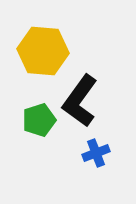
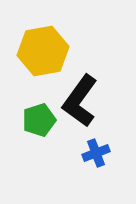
yellow hexagon: rotated 15 degrees counterclockwise
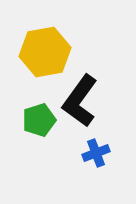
yellow hexagon: moved 2 px right, 1 px down
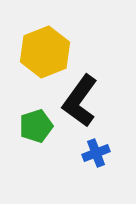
yellow hexagon: rotated 12 degrees counterclockwise
green pentagon: moved 3 px left, 6 px down
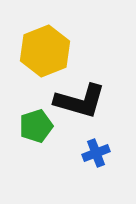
yellow hexagon: moved 1 px up
black L-shape: rotated 110 degrees counterclockwise
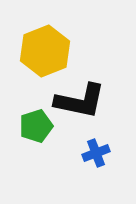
black L-shape: rotated 4 degrees counterclockwise
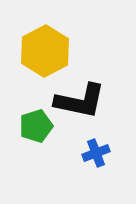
yellow hexagon: rotated 6 degrees counterclockwise
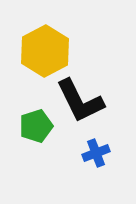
black L-shape: rotated 52 degrees clockwise
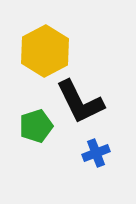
black L-shape: moved 1 px down
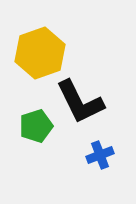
yellow hexagon: moved 5 px left, 2 px down; rotated 9 degrees clockwise
blue cross: moved 4 px right, 2 px down
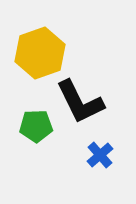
green pentagon: rotated 16 degrees clockwise
blue cross: rotated 20 degrees counterclockwise
